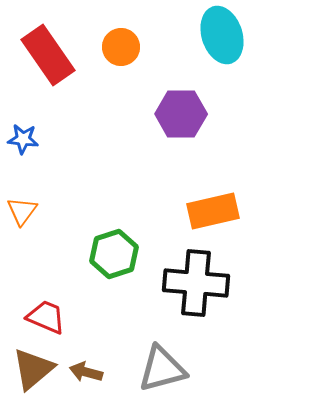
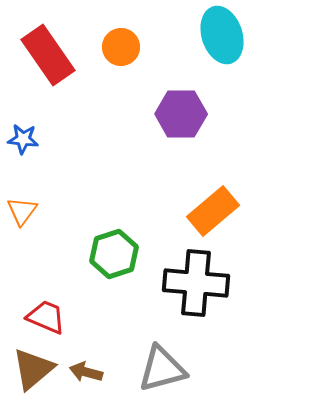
orange rectangle: rotated 27 degrees counterclockwise
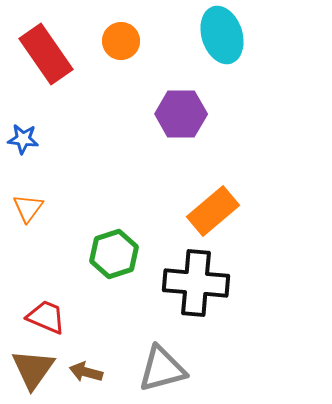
orange circle: moved 6 px up
red rectangle: moved 2 px left, 1 px up
orange triangle: moved 6 px right, 3 px up
brown triangle: rotated 15 degrees counterclockwise
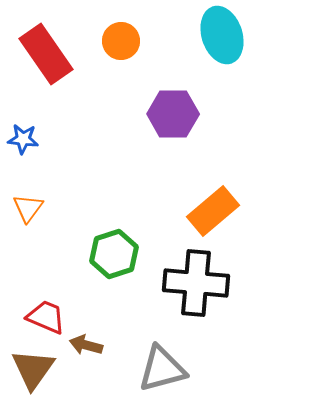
purple hexagon: moved 8 px left
brown arrow: moved 27 px up
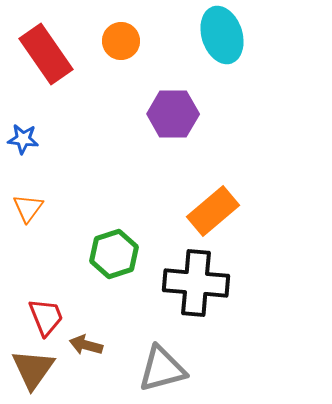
red trapezoid: rotated 45 degrees clockwise
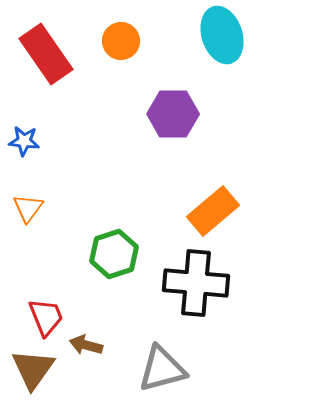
blue star: moved 1 px right, 2 px down
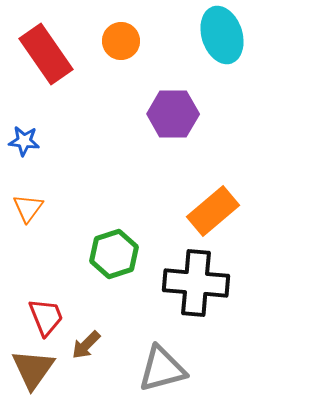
brown arrow: rotated 60 degrees counterclockwise
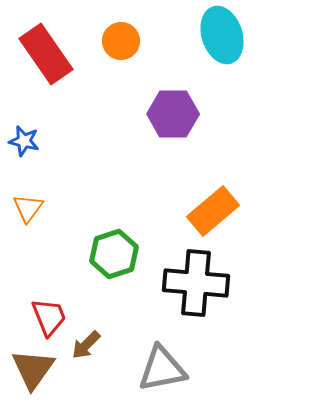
blue star: rotated 8 degrees clockwise
red trapezoid: moved 3 px right
gray triangle: rotated 4 degrees clockwise
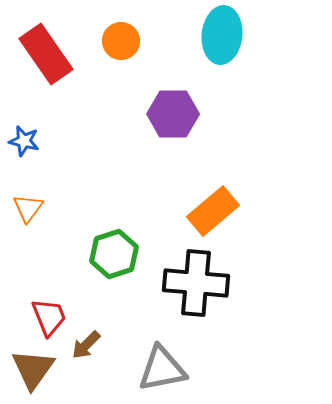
cyan ellipse: rotated 24 degrees clockwise
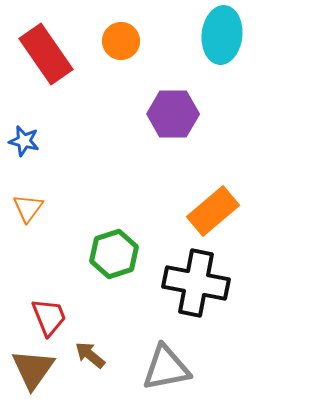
black cross: rotated 6 degrees clockwise
brown arrow: moved 4 px right, 10 px down; rotated 84 degrees clockwise
gray triangle: moved 4 px right, 1 px up
